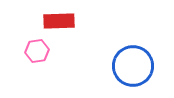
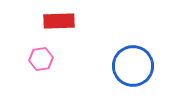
pink hexagon: moved 4 px right, 8 px down
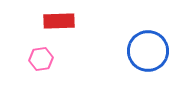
blue circle: moved 15 px right, 15 px up
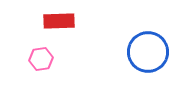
blue circle: moved 1 px down
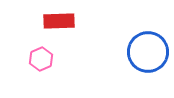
pink hexagon: rotated 15 degrees counterclockwise
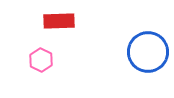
pink hexagon: moved 1 px down; rotated 10 degrees counterclockwise
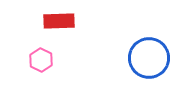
blue circle: moved 1 px right, 6 px down
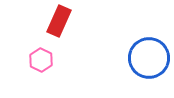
red rectangle: rotated 64 degrees counterclockwise
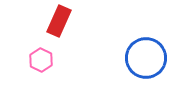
blue circle: moved 3 px left
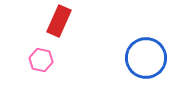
pink hexagon: rotated 15 degrees counterclockwise
